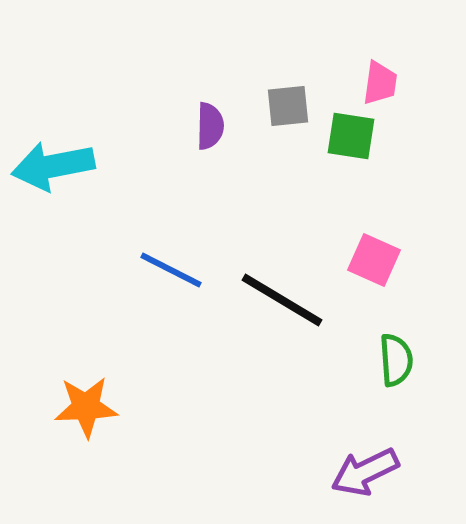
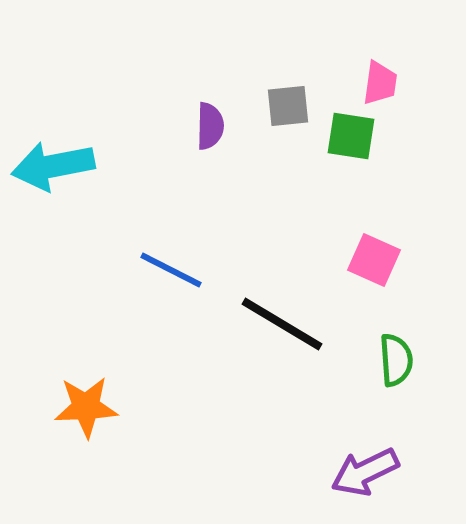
black line: moved 24 px down
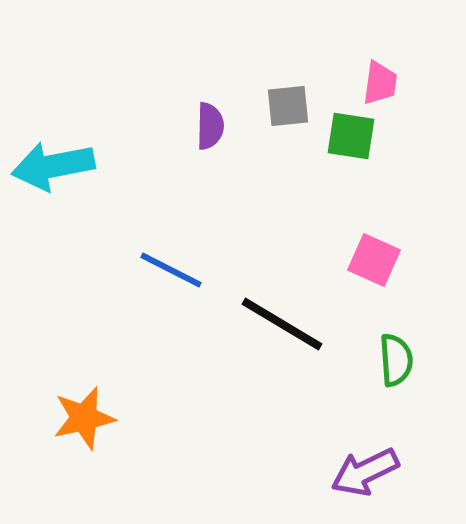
orange star: moved 2 px left, 11 px down; rotated 10 degrees counterclockwise
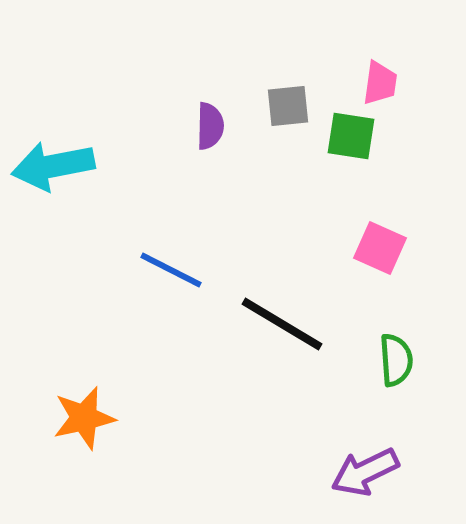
pink square: moved 6 px right, 12 px up
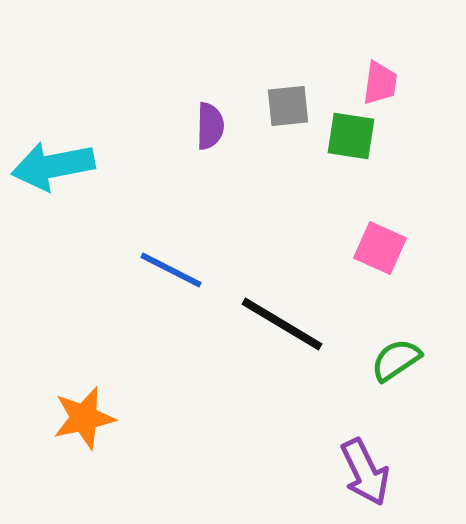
green semicircle: rotated 120 degrees counterclockwise
purple arrow: rotated 90 degrees counterclockwise
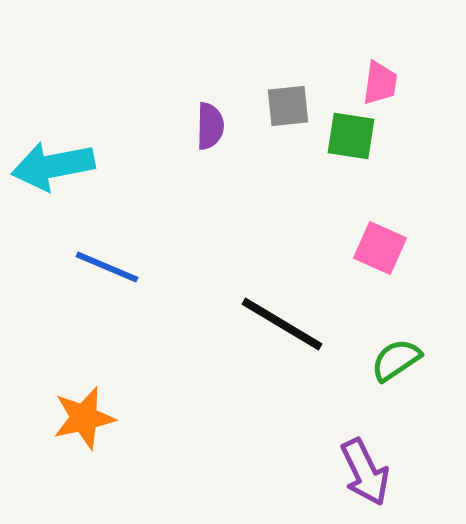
blue line: moved 64 px left, 3 px up; rotated 4 degrees counterclockwise
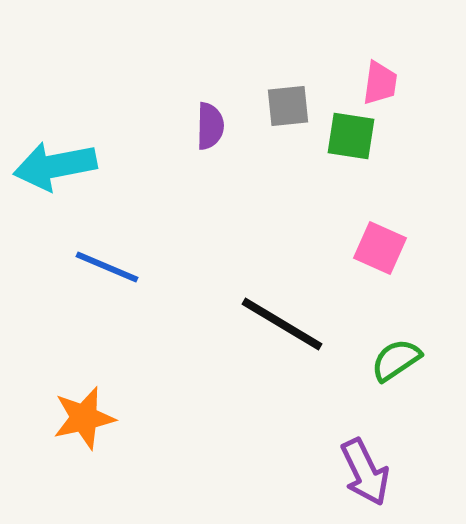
cyan arrow: moved 2 px right
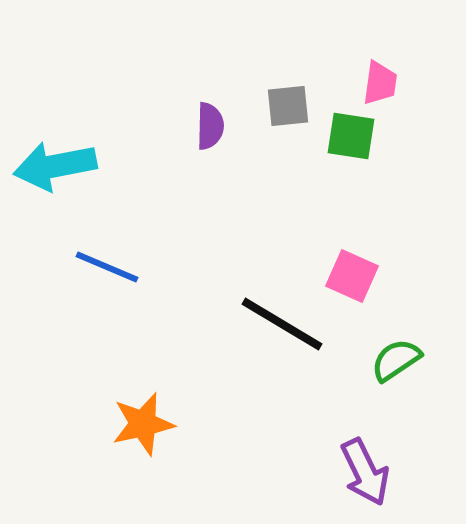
pink square: moved 28 px left, 28 px down
orange star: moved 59 px right, 6 px down
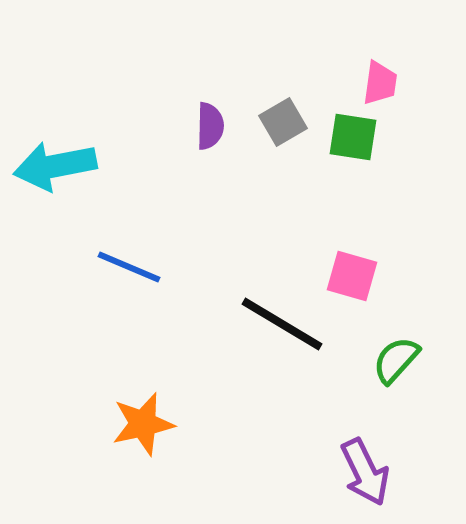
gray square: moved 5 px left, 16 px down; rotated 24 degrees counterclockwise
green square: moved 2 px right, 1 px down
blue line: moved 22 px right
pink square: rotated 8 degrees counterclockwise
green semicircle: rotated 14 degrees counterclockwise
